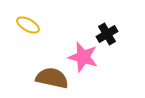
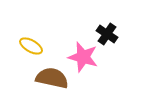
yellow ellipse: moved 3 px right, 21 px down
black cross: rotated 25 degrees counterclockwise
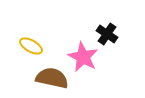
pink star: rotated 12 degrees clockwise
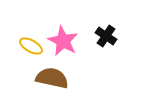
black cross: moved 1 px left, 2 px down
pink star: moved 20 px left, 16 px up
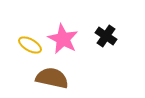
pink star: moved 2 px up
yellow ellipse: moved 1 px left, 1 px up
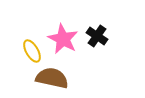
black cross: moved 9 px left
yellow ellipse: moved 2 px right, 6 px down; rotated 30 degrees clockwise
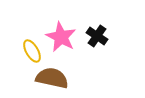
pink star: moved 2 px left, 2 px up
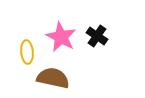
yellow ellipse: moved 5 px left, 1 px down; rotated 25 degrees clockwise
brown semicircle: moved 1 px right
